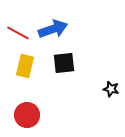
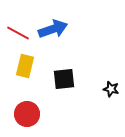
black square: moved 16 px down
red circle: moved 1 px up
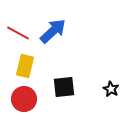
blue arrow: moved 2 px down; rotated 24 degrees counterclockwise
black square: moved 8 px down
black star: rotated 14 degrees clockwise
red circle: moved 3 px left, 15 px up
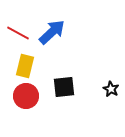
blue arrow: moved 1 px left, 1 px down
red circle: moved 2 px right, 3 px up
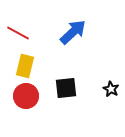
blue arrow: moved 21 px right
black square: moved 2 px right, 1 px down
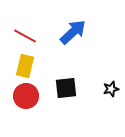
red line: moved 7 px right, 3 px down
black star: rotated 28 degrees clockwise
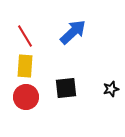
red line: rotated 30 degrees clockwise
yellow rectangle: rotated 10 degrees counterclockwise
red circle: moved 1 px down
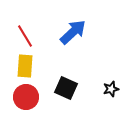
black square: rotated 30 degrees clockwise
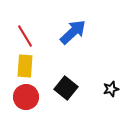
black square: rotated 15 degrees clockwise
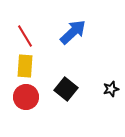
black square: moved 1 px down
